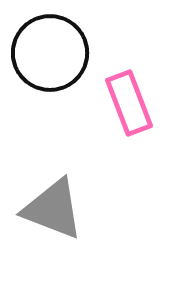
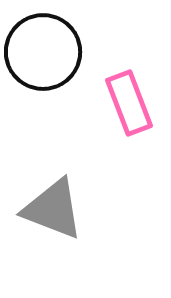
black circle: moved 7 px left, 1 px up
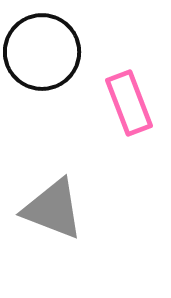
black circle: moved 1 px left
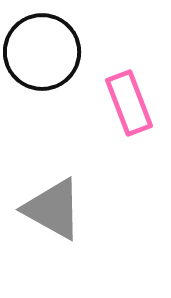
gray triangle: rotated 8 degrees clockwise
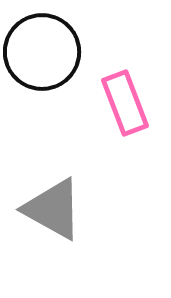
pink rectangle: moved 4 px left
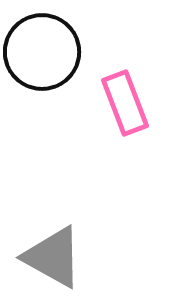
gray triangle: moved 48 px down
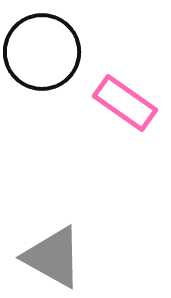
pink rectangle: rotated 34 degrees counterclockwise
